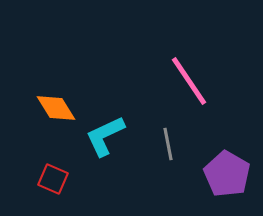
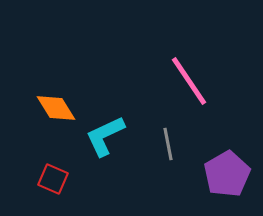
purple pentagon: rotated 12 degrees clockwise
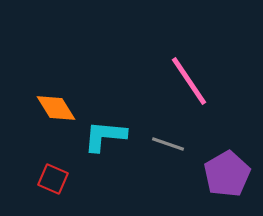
cyan L-shape: rotated 30 degrees clockwise
gray line: rotated 60 degrees counterclockwise
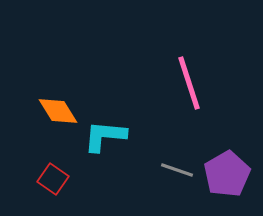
pink line: moved 2 px down; rotated 16 degrees clockwise
orange diamond: moved 2 px right, 3 px down
gray line: moved 9 px right, 26 px down
red square: rotated 12 degrees clockwise
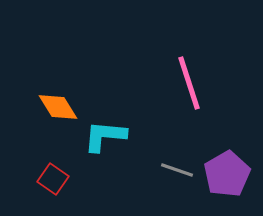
orange diamond: moved 4 px up
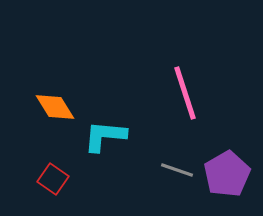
pink line: moved 4 px left, 10 px down
orange diamond: moved 3 px left
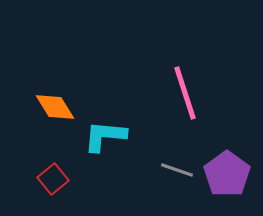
purple pentagon: rotated 6 degrees counterclockwise
red square: rotated 16 degrees clockwise
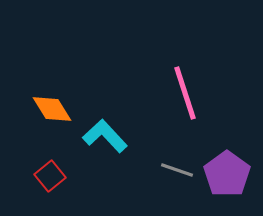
orange diamond: moved 3 px left, 2 px down
cyan L-shape: rotated 42 degrees clockwise
red square: moved 3 px left, 3 px up
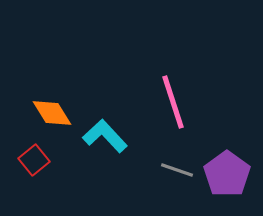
pink line: moved 12 px left, 9 px down
orange diamond: moved 4 px down
red square: moved 16 px left, 16 px up
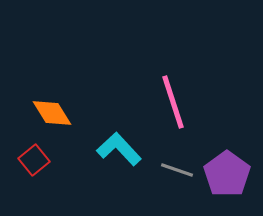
cyan L-shape: moved 14 px right, 13 px down
